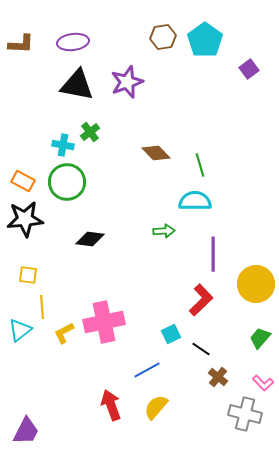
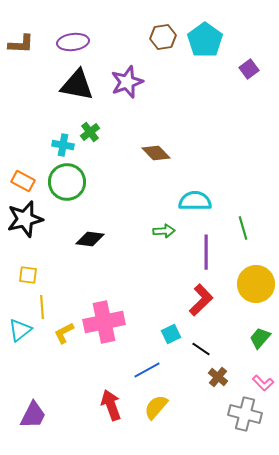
green line: moved 43 px right, 63 px down
black star: rotated 9 degrees counterclockwise
purple line: moved 7 px left, 2 px up
purple trapezoid: moved 7 px right, 16 px up
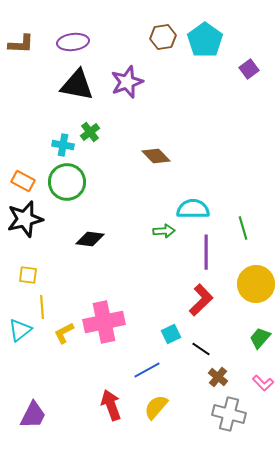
brown diamond: moved 3 px down
cyan semicircle: moved 2 px left, 8 px down
gray cross: moved 16 px left
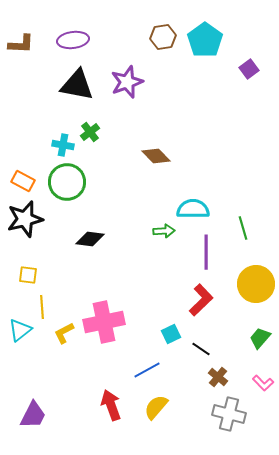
purple ellipse: moved 2 px up
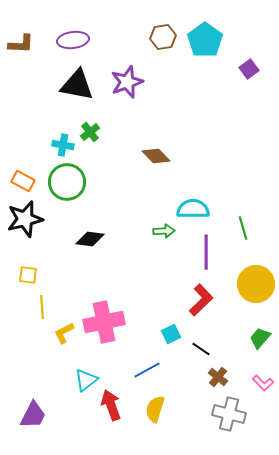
cyan triangle: moved 66 px right, 50 px down
yellow semicircle: moved 1 px left, 2 px down; rotated 24 degrees counterclockwise
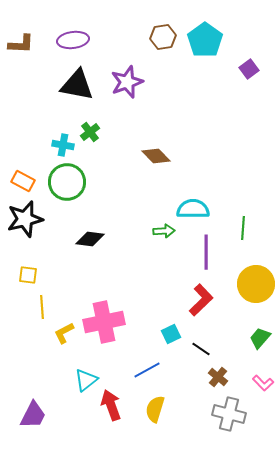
green line: rotated 20 degrees clockwise
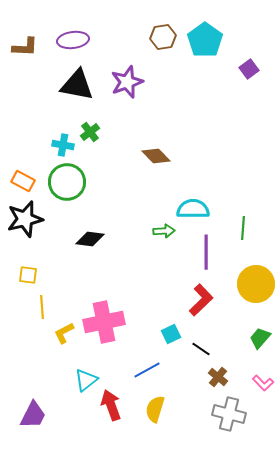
brown L-shape: moved 4 px right, 3 px down
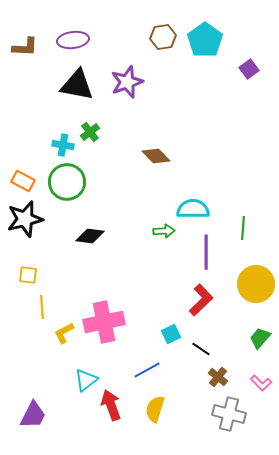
black diamond: moved 3 px up
pink L-shape: moved 2 px left
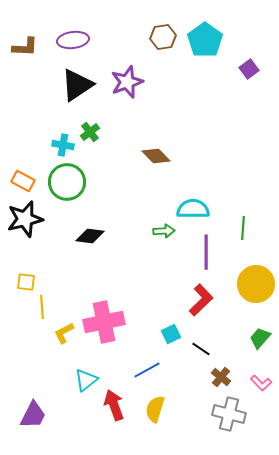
black triangle: rotated 45 degrees counterclockwise
yellow square: moved 2 px left, 7 px down
brown cross: moved 3 px right
red arrow: moved 3 px right
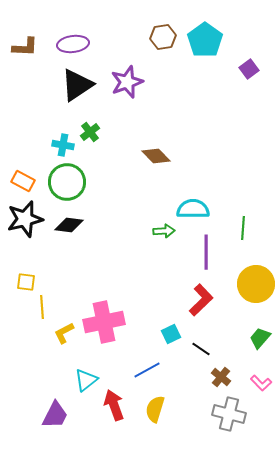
purple ellipse: moved 4 px down
black diamond: moved 21 px left, 11 px up
purple trapezoid: moved 22 px right
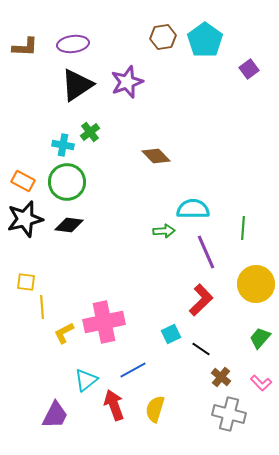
purple line: rotated 24 degrees counterclockwise
blue line: moved 14 px left
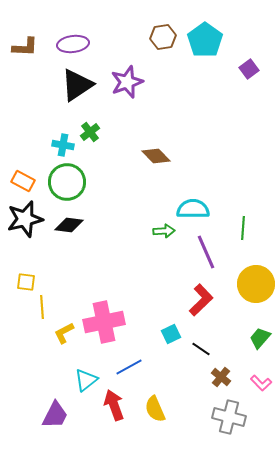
blue line: moved 4 px left, 3 px up
yellow semicircle: rotated 40 degrees counterclockwise
gray cross: moved 3 px down
